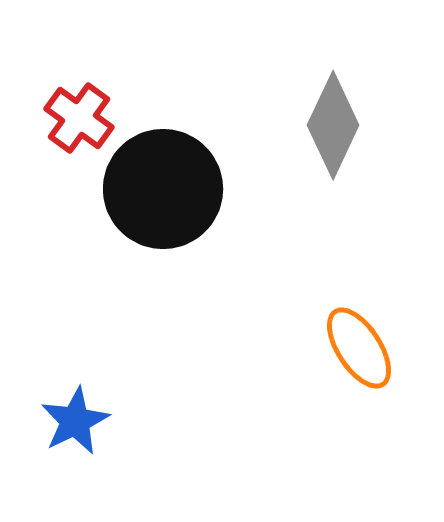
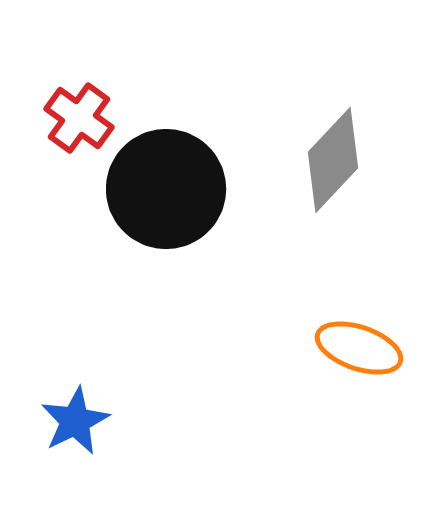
gray diamond: moved 35 px down; rotated 18 degrees clockwise
black circle: moved 3 px right
orange ellipse: rotated 38 degrees counterclockwise
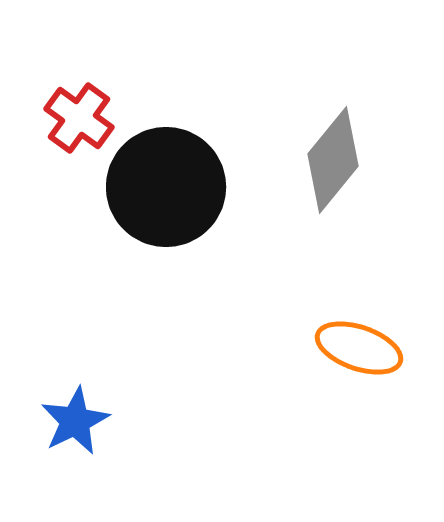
gray diamond: rotated 4 degrees counterclockwise
black circle: moved 2 px up
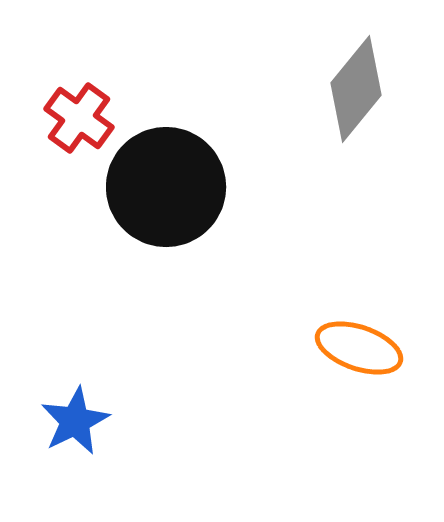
gray diamond: moved 23 px right, 71 px up
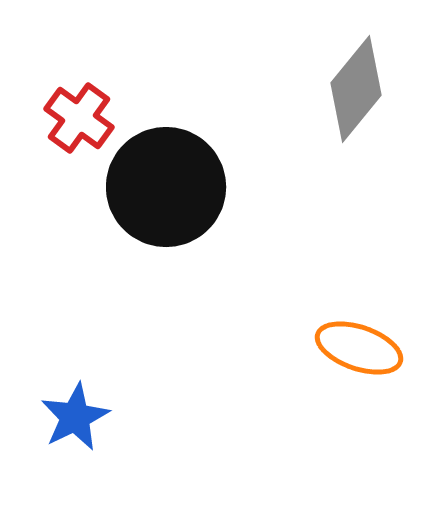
blue star: moved 4 px up
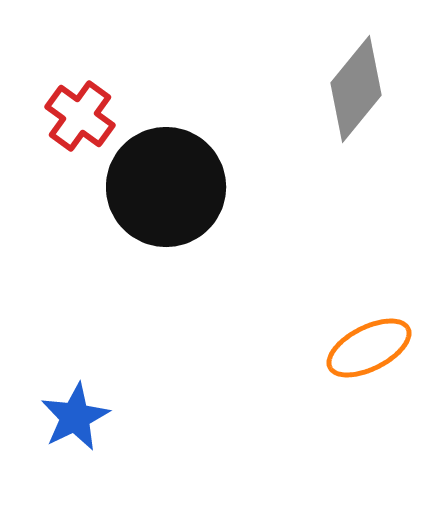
red cross: moved 1 px right, 2 px up
orange ellipse: moved 10 px right; rotated 46 degrees counterclockwise
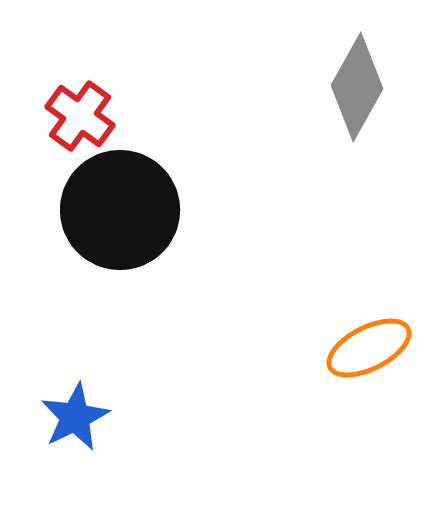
gray diamond: moved 1 px right, 2 px up; rotated 10 degrees counterclockwise
black circle: moved 46 px left, 23 px down
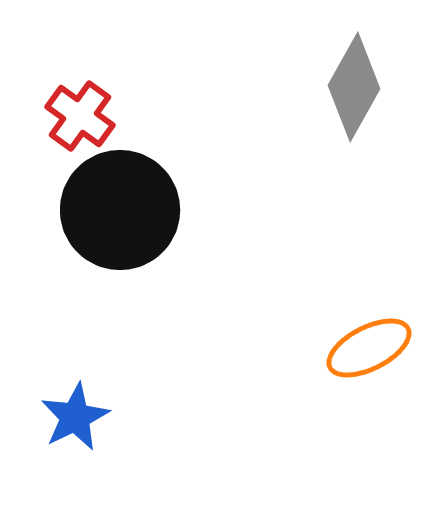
gray diamond: moved 3 px left
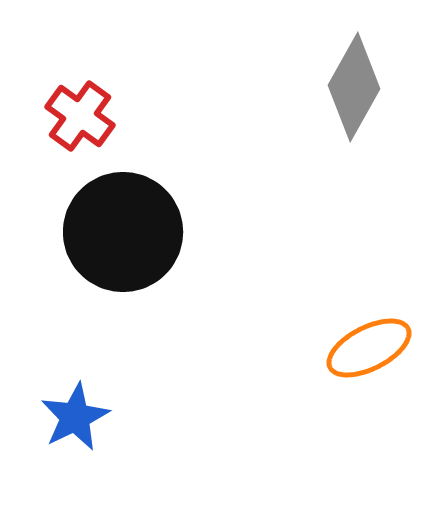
black circle: moved 3 px right, 22 px down
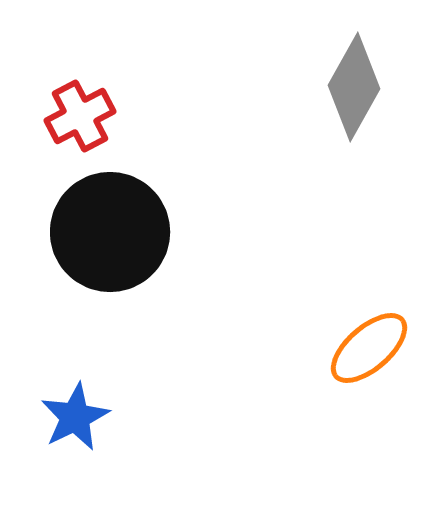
red cross: rotated 26 degrees clockwise
black circle: moved 13 px left
orange ellipse: rotated 14 degrees counterclockwise
